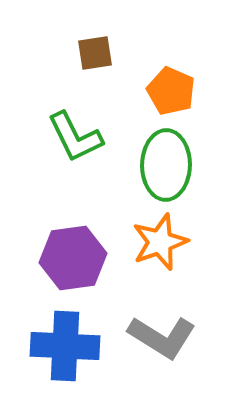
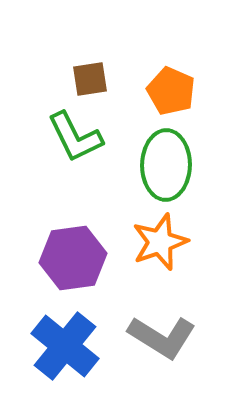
brown square: moved 5 px left, 26 px down
blue cross: rotated 36 degrees clockwise
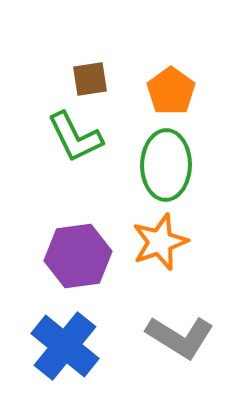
orange pentagon: rotated 12 degrees clockwise
purple hexagon: moved 5 px right, 2 px up
gray L-shape: moved 18 px right
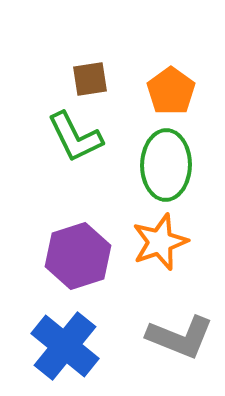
purple hexagon: rotated 10 degrees counterclockwise
gray L-shape: rotated 10 degrees counterclockwise
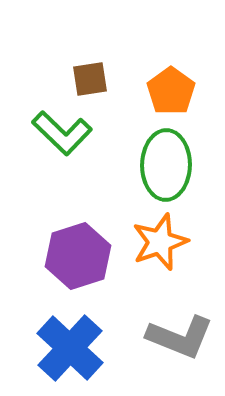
green L-shape: moved 13 px left, 4 px up; rotated 20 degrees counterclockwise
blue cross: moved 5 px right, 2 px down; rotated 4 degrees clockwise
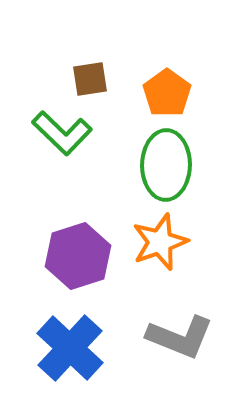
orange pentagon: moved 4 px left, 2 px down
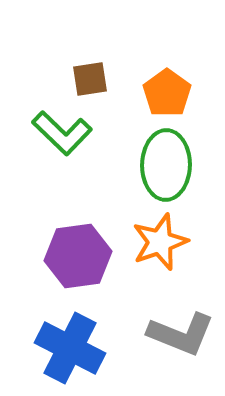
purple hexagon: rotated 10 degrees clockwise
gray L-shape: moved 1 px right, 3 px up
blue cross: rotated 16 degrees counterclockwise
